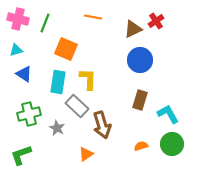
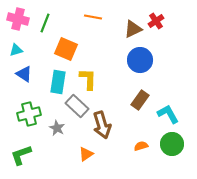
brown rectangle: rotated 18 degrees clockwise
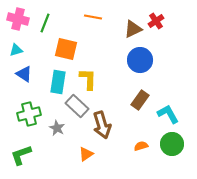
orange square: rotated 10 degrees counterclockwise
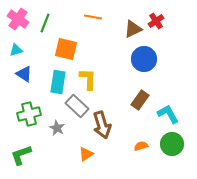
pink cross: rotated 20 degrees clockwise
blue circle: moved 4 px right, 1 px up
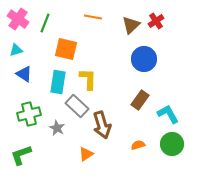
brown triangle: moved 2 px left, 4 px up; rotated 18 degrees counterclockwise
orange semicircle: moved 3 px left, 1 px up
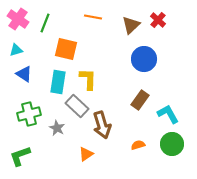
red cross: moved 2 px right, 1 px up; rotated 14 degrees counterclockwise
green L-shape: moved 1 px left, 1 px down
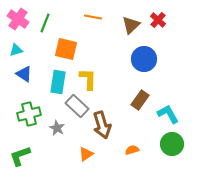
orange semicircle: moved 6 px left, 5 px down
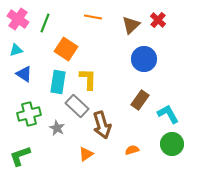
orange square: rotated 20 degrees clockwise
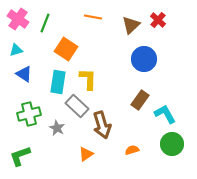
cyan L-shape: moved 3 px left
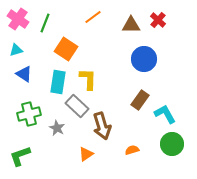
orange line: rotated 48 degrees counterclockwise
brown triangle: rotated 42 degrees clockwise
brown arrow: moved 1 px down
